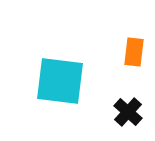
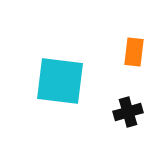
black cross: rotated 32 degrees clockwise
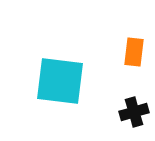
black cross: moved 6 px right
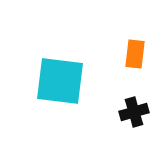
orange rectangle: moved 1 px right, 2 px down
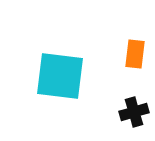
cyan square: moved 5 px up
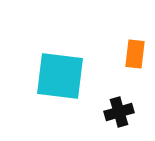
black cross: moved 15 px left
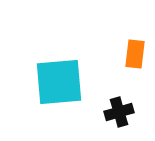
cyan square: moved 1 px left, 6 px down; rotated 12 degrees counterclockwise
